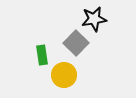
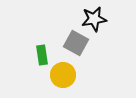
gray square: rotated 15 degrees counterclockwise
yellow circle: moved 1 px left
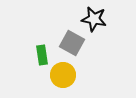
black star: rotated 20 degrees clockwise
gray square: moved 4 px left
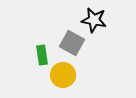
black star: moved 1 px down
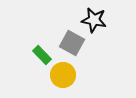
green rectangle: rotated 36 degrees counterclockwise
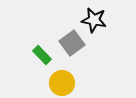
gray square: rotated 25 degrees clockwise
yellow circle: moved 1 px left, 8 px down
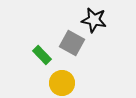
gray square: rotated 25 degrees counterclockwise
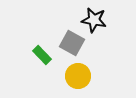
yellow circle: moved 16 px right, 7 px up
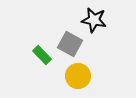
gray square: moved 2 px left, 1 px down
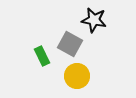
green rectangle: moved 1 px down; rotated 18 degrees clockwise
yellow circle: moved 1 px left
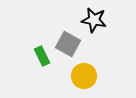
gray square: moved 2 px left
yellow circle: moved 7 px right
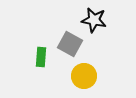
gray square: moved 2 px right
green rectangle: moved 1 px left, 1 px down; rotated 30 degrees clockwise
